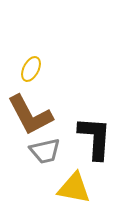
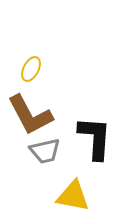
yellow triangle: moved 1 px left, 8 px down
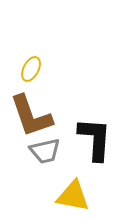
brown L-shape: moved 1 px right, 1 px down; rotated 9 degrees clockwise
black L-shape: moved 1 px down
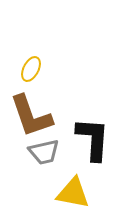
black L-shape: moved 2 px left
gray trapezoid: moved 1 px left, 1 px down
yellow triangle: moved 3 px up
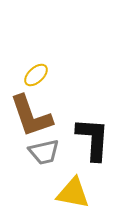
yellow ellipse: moved 5 px right, 6 px down; rotated 20 degrees clockwise
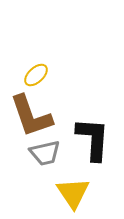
gray trapezoid: moved 1 px right, 1 px down
yellow triangle: rotated 45 degrees clockwise
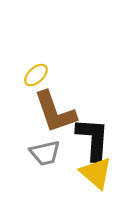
brown L-shape: moved 24 px right, 4 px up
yellow triangle: moved 23 px right, 20 px up; rotated 15 degrees counterclockwise
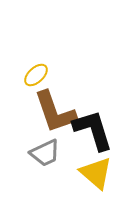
black L-shape: moved 9 px up; rotated 21 degrees counterclockwise
gray trapezoid: rotated 12 degrees counterclockwise
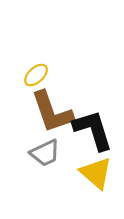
brown L-shape: moved 3 px left
